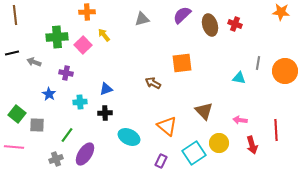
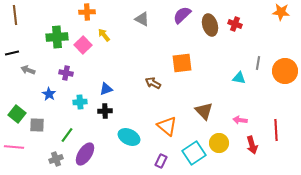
gray triangle: rotated 42 degrees clockwise
gray arrow: moved 6 px left, 8 px down
black cross: moved 2 px up
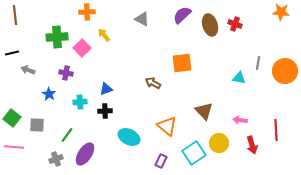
pink square: moved 1 px left, 3 px down
green square: moved 5 px left, 4 px down
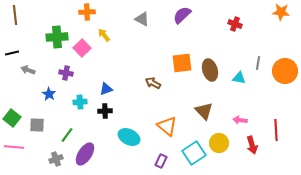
brown ellipse: moved 45 px down
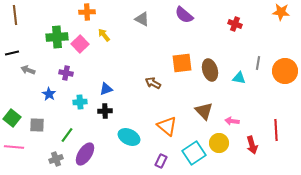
purple semicircle: moved 2 px right; rotated 96 degrees counterclockwise
pink square: moved 2 px left, 4 px up
pink arrow: moved 8 px left, 1 px down
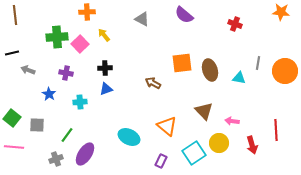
black cross: moved 43 px up
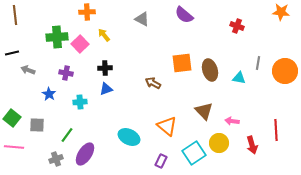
red cross: moved 2 px right, 2 px down
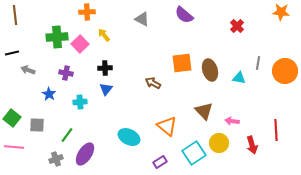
red cross: rotated 24 degrees clockwise
blue triangle: rotated 32 degrees counterclockwise
purple rectangle: moved 1 px left, 1 px down; rotated 32 degrees clockwise
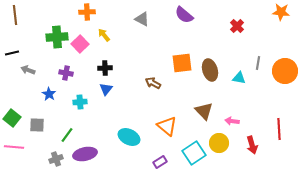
red line: moved 3 px right, 1 px up
purple ellipse: rotated 45 degrees clockwise
